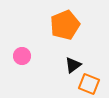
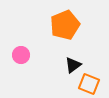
pink circle: moved 1 px left, 1 px up
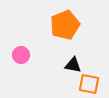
black triangle: rotated 48 degrees clockwise
orange square: rotated 10 degrees counterclockwise
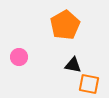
orange pentagon: rotated 8 degrees counterclockwise
pink circle: moved 2 px left, 2 px down
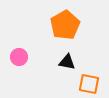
black triangle: moved 6 px left, 3 px up
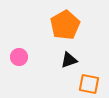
black triangle: moved 2 px right, 2 px up; rotated 30 degrees counterclockwise
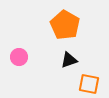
orange pentagon: rotated 12 degrees counterclockwise
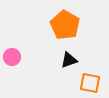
pink circle: moved 7 px left
orange square: moved 1 px right, 1 px up
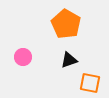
orange pentagon: moved 1 px right, 1 px up
pink circle: moved 11 px right
